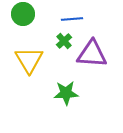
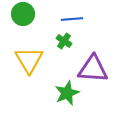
green cross: rotated 14 degrees counterclockwise
purple triangle: moved 1 px right, 15 px down
green star: moved 1 px right; rotated 20 degrees counterclockwise
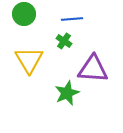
green circle: moved 1 px right
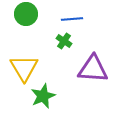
green circle: moved 2 px right
yellow triangle: moved 5 px left, 8 px down
green star: moved 24 px left, 3 px down
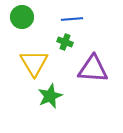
green circle: moved 4 px left, 3 px down
green cross: moved 1 px right, 1 px down; rotated 14 degrees counterclockwise
yellow triangle: moved 10 px right, 5 px up
green star: moved 7 px right
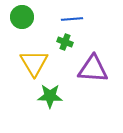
green star: rotated 25 degrees clockwise
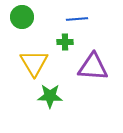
blue line: moved 5 px right
green cross: rotated 21 degrees counterclockwise
purple triangle: moved 2 px up
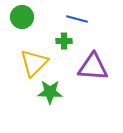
blue line: rotated 20 degrees clockwise
green cross: moved 1 px left, 1 px up
yellow triangle: rotated 16 degrees clockwise
green star: moved 4 px up
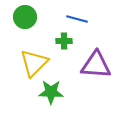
green circle: moved 3 px right
purple triangle: moved 3 px right, 2 px up
green star: moved 1 px right
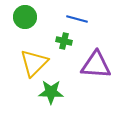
green cross: rotated 14 degrees clockwise
